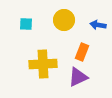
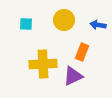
purple triangle: moved 5 px left, 1 px up
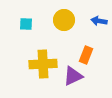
blue arrow: moved 1 px right, 4 px up
orange rectangle: moved 4 px right, 3 px down
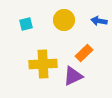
cyan square: rotated 16 degrees counterclockwise
orange rectangle: moved 2 px left, 2 px up; rotated 24 degrees clockwise
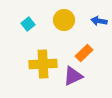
cyan square: moved 2 px right; rotated 24 degrees counterclockwise
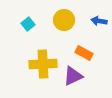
orange rectangle: rotated 72 degrees clockwise
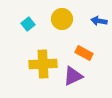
yellow circle: moved 2 px left, 1 px up
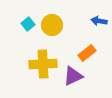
yellow circle: moved 10 px left, 6 px down
orange rectangle: moved 3 px right; rotated 66 degrees counterclockwise
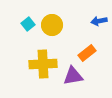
blue arrow: rotated 21 degrees counterclockwise
purple triangle: rotated 15 degrees clockwise
